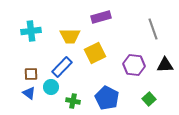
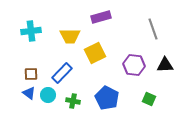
blue rectangle: moved 6 px down
cyan circle: moved 3 px left, 8 px down
green square: rotated 24 degrees counterclockwise
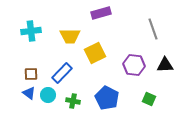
purple rectangle: moved 4 px up
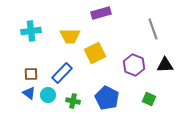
purple hexagon: rotated 15 degrees clockwise
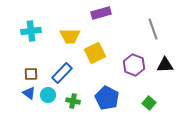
green square: moved 4 px down; rotated 16 degrees clockwise
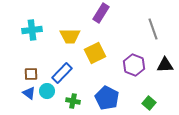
purple rectangle: rotated 42 degrees counterclockwise
cyan cross: moved 1 px right, 1 px up
cyan circle: moved 1 px left, 4 px up
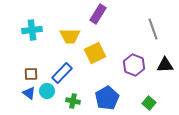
purple rectangle: moved 3 px left, 1 px down
blue pentagon: rotated 15 degrees clockwise
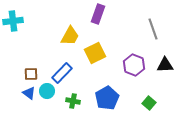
purple rectangle: rotated 12 degrees counterclockwise
cyan cross: moved 19 px left, 9 px up
yellow trapezoid: rotated 60 degrees counterclockwise
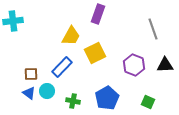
yellow trapezoid: moved 1 px right
blue rectangle: moved 6 px up
green square: moved 1 px left, 1 px up; rotated 16 degrees counterclockwise
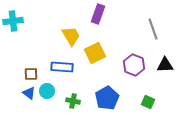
yellow trapezoid: rotated 60 degrees counterclockwise
blue rectangle: rotated 50 degrees clockwise
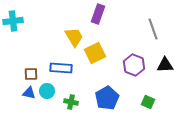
yellow trapezoid: moved 3 px right, 1 px down
blue rectangle: moved 1 px left, 1 px down
blue triangle: rotated 24 degrees counterclockwise
green cross: moved 2 px left, 1 px down
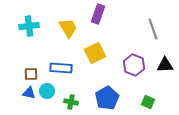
cyan cross: moved 16 px right, 5 px down
yellow trapezoid: moved 6 px left, 9 px up
